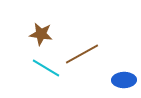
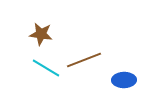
brown line: moved 2 px right, 6 px down; rotated 8 degrees clockwise
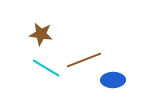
blue ellipse: moved 11 px left
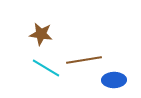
brown line: rotated 12 degrees clockwise
blue ellipse: moved 1 px right
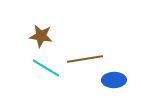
brown star: moved 2 px down
brown line: moved 1 px right, 1 px up
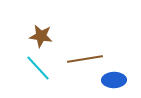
cyan line: moved 8 px left; rotated 16 degrees clockwise
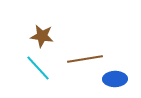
brown star: moved 1 px right
blue ellipse: moved 1 px right, 1 px up
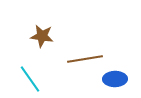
cyan line: moved 8 px left, 11 px down; rotated 8 degrees clockwise
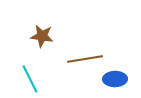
cyan line: rotated 8 degrees clockwise
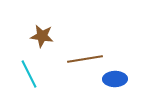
cyan line: moved 1 px left, 5 px up
